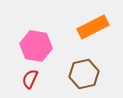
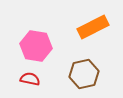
red semicircle: rotated 78 degrees clockwise
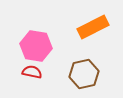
red semicircle: moved 2 px right, 7 px up
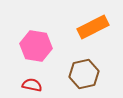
red semicircle: moved 13 px down
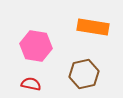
orange rectangle: rotated 36 degrees clockwise
red semicircle: moved 1 px left, 1 px up
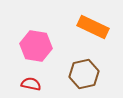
orange rectangle: rotated 16 degrees clockwise
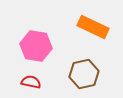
red semicircle: moved 2 px up
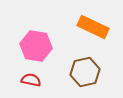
brown hexagon: moved 1 px right, 2 px up
red semicircle: moved 2 px up
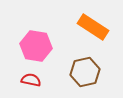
orange rectangle: rotated 8 degrees clockwise
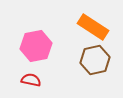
pink hexagon: rotated 20 degrees counterclockwise
brown hexagon: moved 10 px right, 12 px up
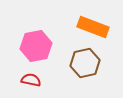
orange rectangle: rotated 12 degrees counterclockwise
brown hexagon: moved 10 px left, 3 px down
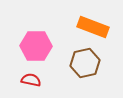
pink hexagon: rotated 12 degrees clockwise
